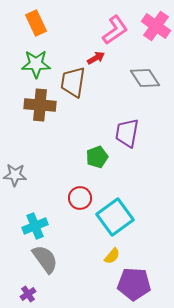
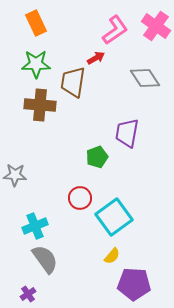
cyan square: moved 1 px left
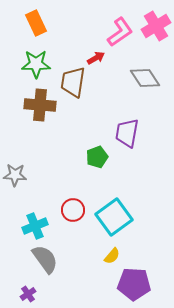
pink cross: rotated 24 degrees clockwise
pink L-shape: moved 5 px right, 2 px down
red circle: moved 7 px left, 12 px down
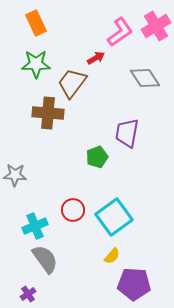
brown trapezoid: moved 1 px left, 1 px down; rotated 28 degrees clockwise
brown cross: moved 8 px right, 8 px down
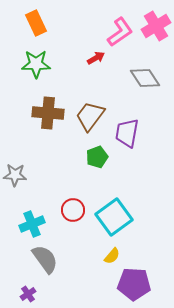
brown trapezoid: moved 18 px right, 33 px down
cyan cross: moved 3 px left, 2 px up
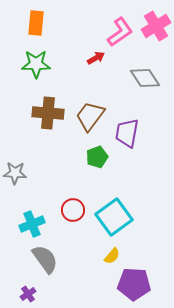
orange rectangle: rotated 30 degrees clockwise
gray star: moved 2 px up
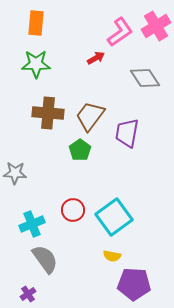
green pentagon: moved 17 px left, 7 px up; rotated 15 degrees counterclockwise
yellow semicircle: rotated 60 degrees clockwise
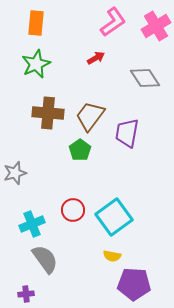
pink L-shape: moved 7 px left, 10 px up
green star: rotated 24 degrees counterclockwise
gray star: rotated 20 degrees counterclockwise
purple cross: moved 2 px left; rotated 28 degrees clockwise
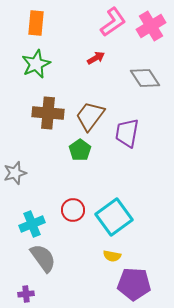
pink cross: moved 5 px left
gray semicircle: moved 2 px left, 1 px up
